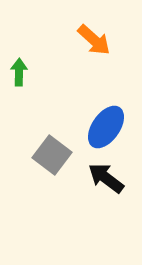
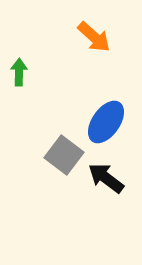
orange arrow: moved 3 px up
blue ellipse: moved 5 px up
gray square: moved 12 px right
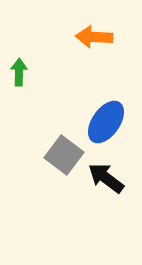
orange arrow: rotated 141 degrees clockwise
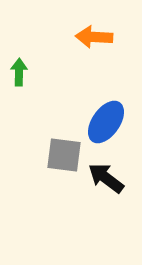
gray square: rotated 30 degrees counterclockwise
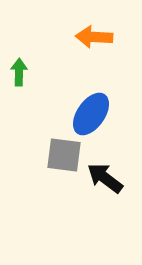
blue ellipse: moved 15 px left, 8 px up
black arrow: moved 1 px left
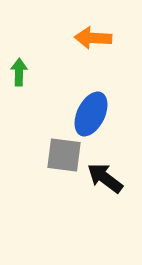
orange arrow: moved 1 px left, 1 px down
blue ellipse: rotated 9 degrees counterclockwise
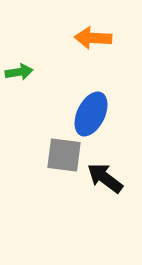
green arrow: rotated 80 degrees clockwise
